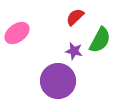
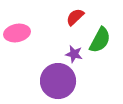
pink ellipse: rotated 25 degrees clockwise
purple star: moved 3 px down
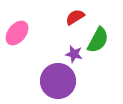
red semicircle: rotated 12 degrees clockwise
pink ellipse: rotated 40 degrees counterclockwise
green semicircle: moved 2 px left
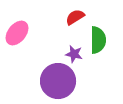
green semicircle: rotated 28 degrees counterclockwise
